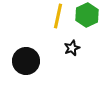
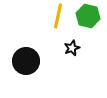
green hexagon: moved 1 px right, 1 px down; rotated 20 degrees counterclockwise
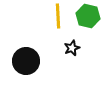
yellow line: rotated 15 degrees counterclockwise
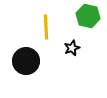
yellow line: moved 12 px left, 11 px down
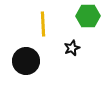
green hexagon: rotated 15 degrees counterclockwise
yellow line: moved 3 px left, 3 px up
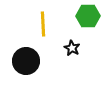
black star: rotated 21 degrees counterclockwise
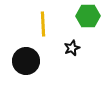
black star: rotated 21 degrees clockwise
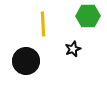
black star: moved 1 px right, 1 px down
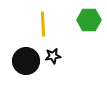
green hexagon: moved 1 px right, 4 px down
black star: moved 20 px left, 7 px down; rotated 14 degrees clockwise
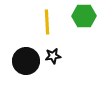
green hexagon: moved 5 px left, 4 px up
yellow line: moved 4 px right, 2 px up
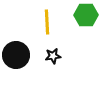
green hexagon: moved 2 px right, 1 px up
black circle: moved 10 px left, 6 px up
